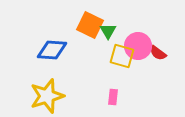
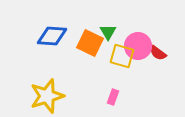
orange square: moved 18 px down
green triangle: moved 1 px down
blue diamond: moved 14 px up
pink rectangle: rotated 14 degrees clockwise
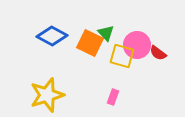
green triangle: moved 2 px left, 1 px down; rotated 12 degrees counterclockwise
blue diamond: rotated 24 degrees clockwise
pink circle: moved 1 px left, 1 px up
yellow star: moved 1 px up
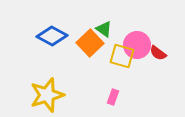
green triangle: moved 2 px left, 4 px up; rotated 12 degrees counterclockwise
orange square: rotated 20 degrees clockwise
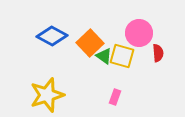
green triangle: moved 27 px down
pink circle: moved 2 px right, 12 px up
red semicircle: rotated 132 degrees counterclockwise
pink rectangle: moved 2 px right
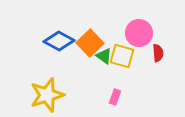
blue diamond: moved 7 px right, 5 px down
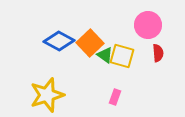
pink circle: moved 9 px right, 8 px up
green triangle: moved 1 px right, 1 px up
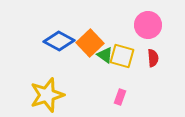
red semicircle: moved 5 px left, 5 px down
pink rectangle: moved 5 px right
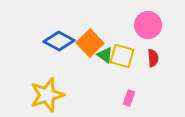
pink rectangle: moved 9 px right, 1 px down
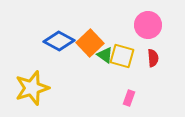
yellow star: moved 15 px left, 7 px up
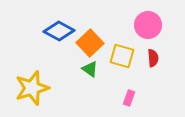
blue diamond: moved 10 px up
green triangle: moved 15 px left, 14 px down
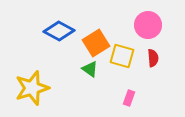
orange square: moved 6 px right; rotated 12 degrees clockwise
